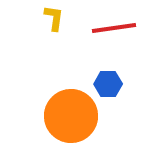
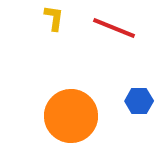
red line: rotated 30 degrees clockwise
blue hexagon: moved 31 px right, 17 px down
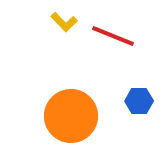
yellow L-shape: moved 10 px right, 4 px down; rotated 128 degrees clockwise
red line: moved 1 px left, 8 px down
